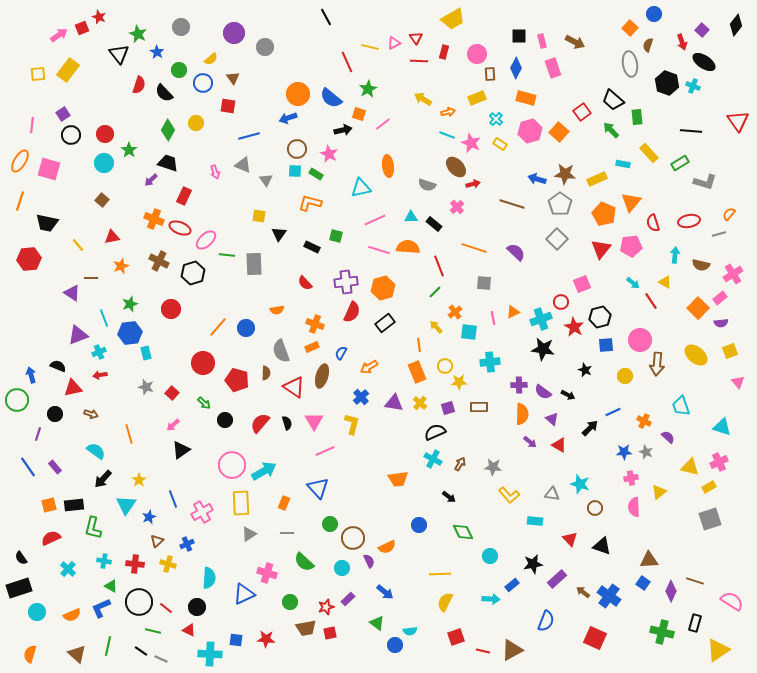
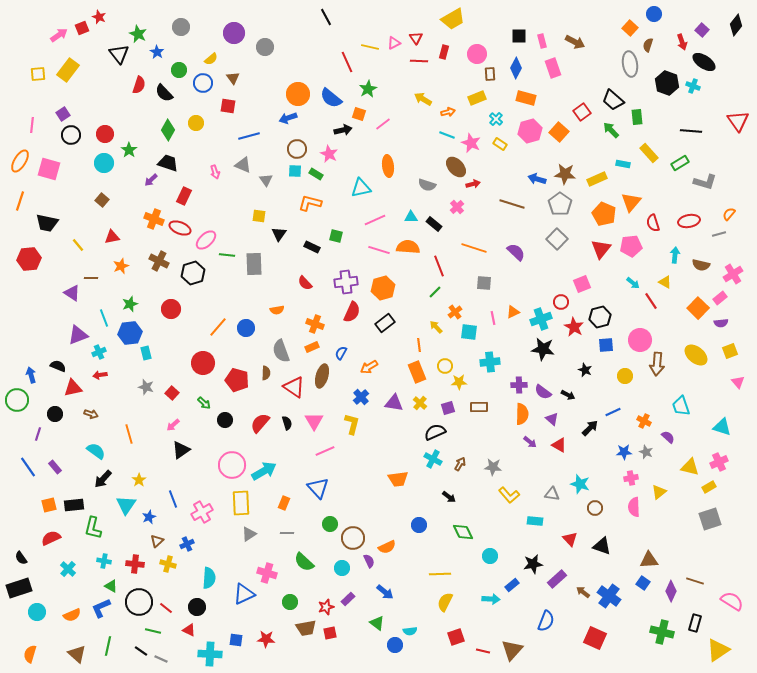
brown triangle at (512, 650): rotated 20 degrees counterclockwise
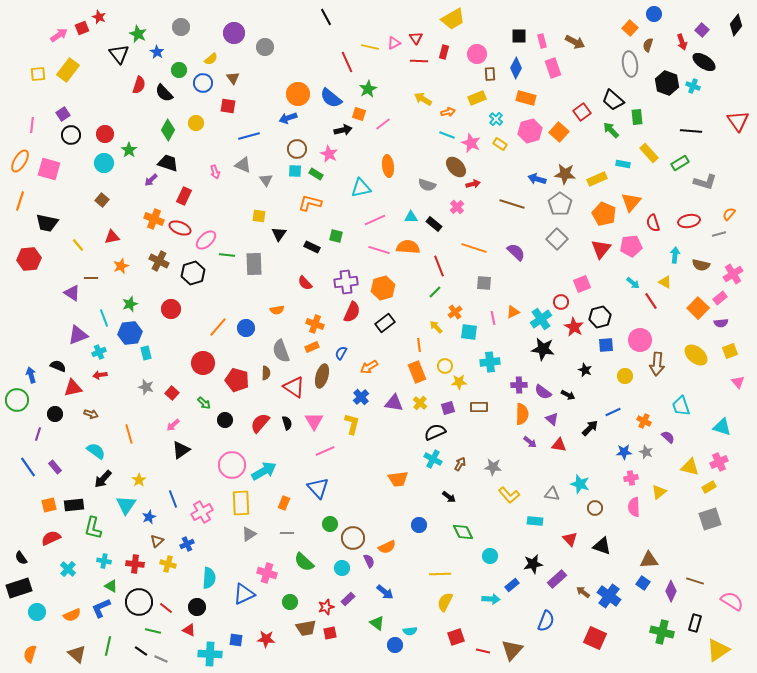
cyan cross at (541, 319): rotated 15 degrees counterclockwise
red triangle at (559, 445): rotated 21 degrees counterclockwise
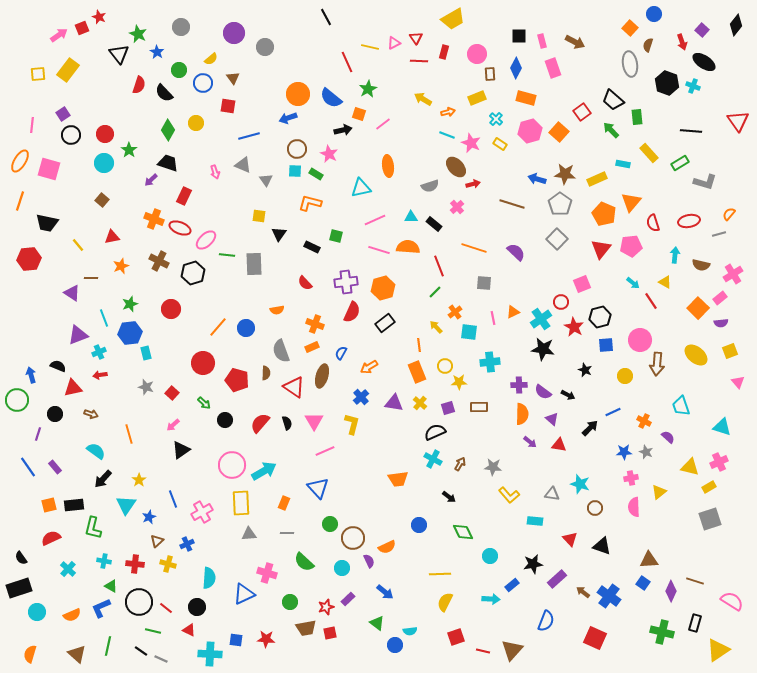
gray semicircle at (427, 185): moved 3 px right, 1 px down; rotated 36 degrees counterclockwise
gray triangle at (249, 534): rotated 28 degrees clockwise
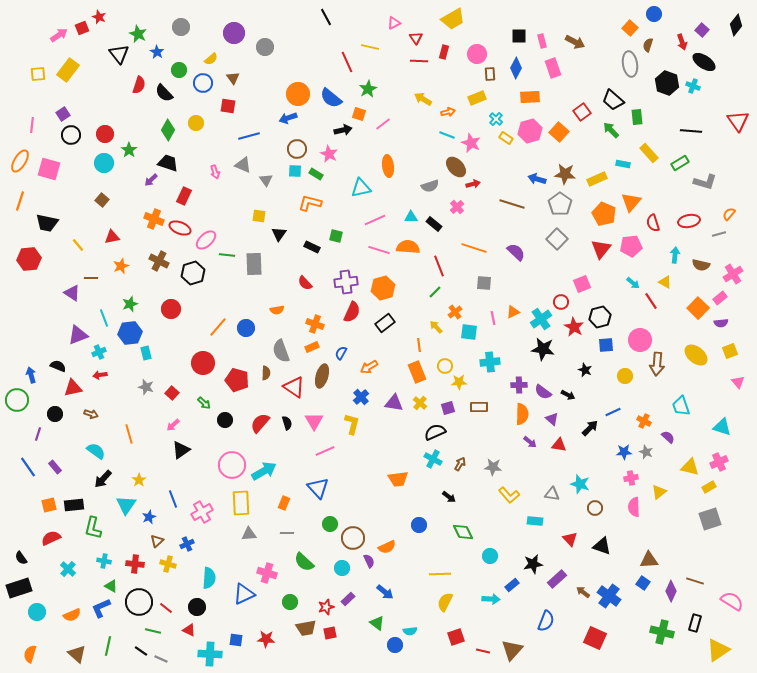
pink triangle at (394, 43): moved 20 px up
orange rectangle at (526, 98): moved 4 px right, 1 px up; rotated 18 degrees counterclockwise
yellow rectangle at (500, 144): moved 6 px right, 6 px up
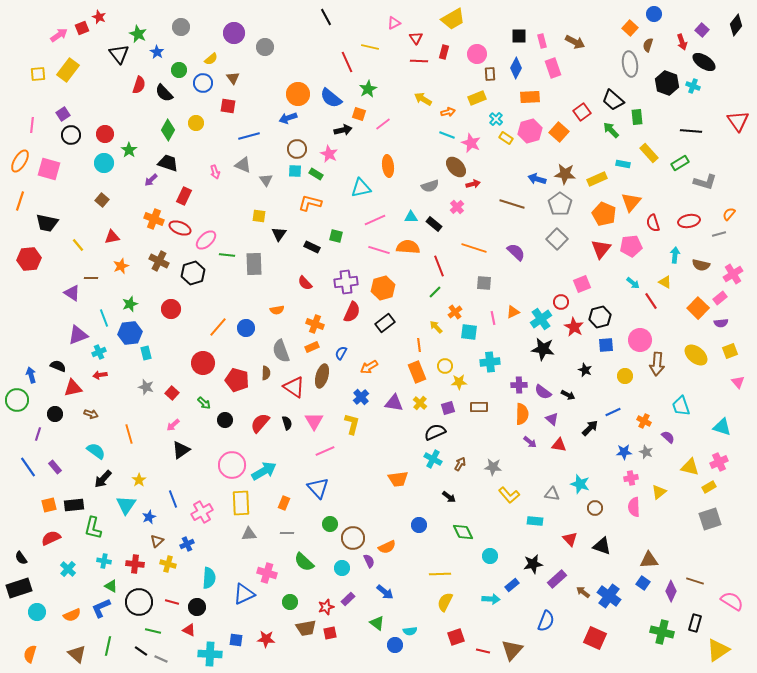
red line at (166, 608): moved 6 px right, 6 px up; rotated 24 degrees counterclockwise
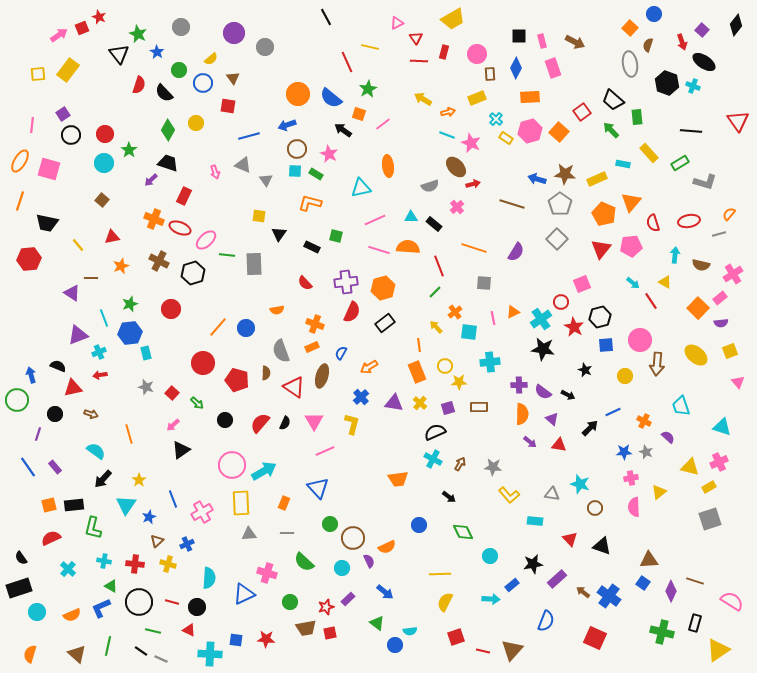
pink triangle at (394, 23): moved 3 px right
blue arrow at (288, 118): moved 1 px left, 7 px down
black arrow at (343, 130): rotated 132 degrees counterclockwise
purple semicircle at (516, 252): rotated 78 degrees clockwise
green arrow at (204, 403): moved 7 px left
black semicircle at (287, 423): moved 2 px left; rotated 40 degrees clockwise
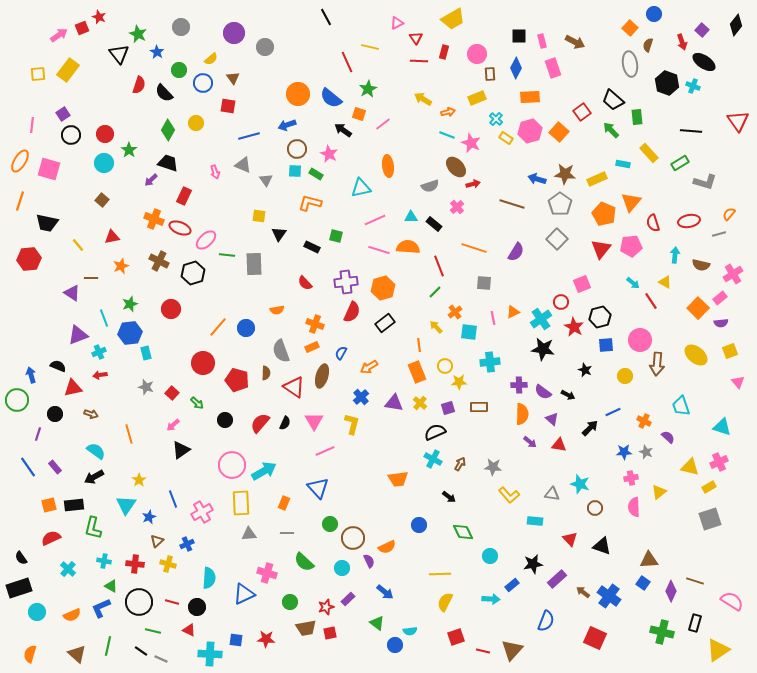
black arrow at (103, 479): moved 9 px left, 2 px up; rotated 18 degrees clockwise
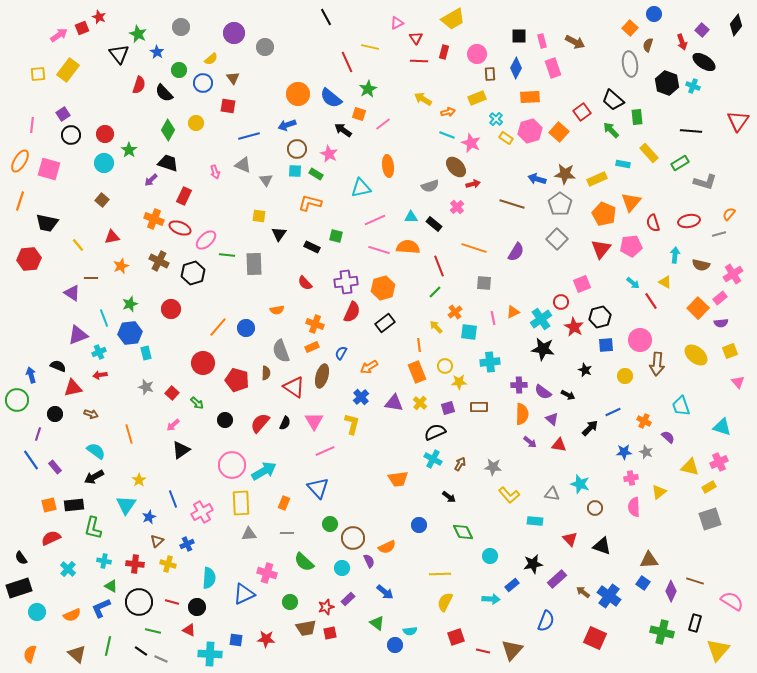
red triangle at (738, 121): rotated 10 degrees clockwise
blue line at (28, 467): moved 3 px right, 7 px up
yellow triangle at (718, 650): rotated 15 degrees counterclockwise
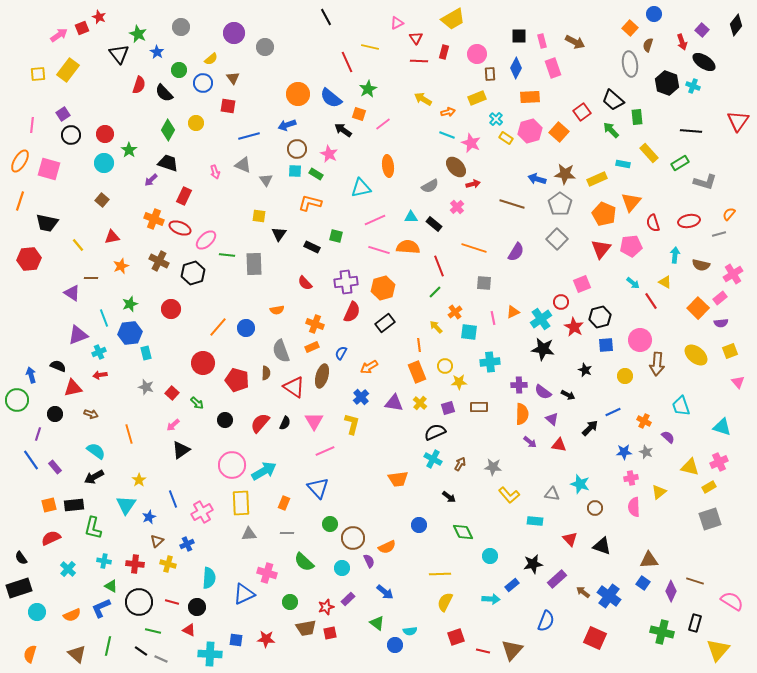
gray semicircle at (430, 186): rotated 12 degrees counterclockwise
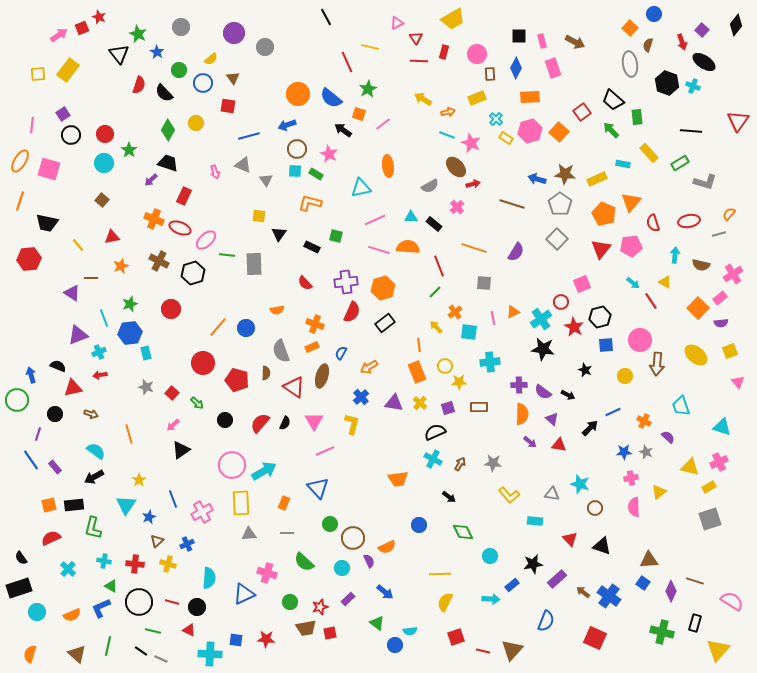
gray star at (493, 467): moved 4 px up
red star at (326, 607): moved 6 px left
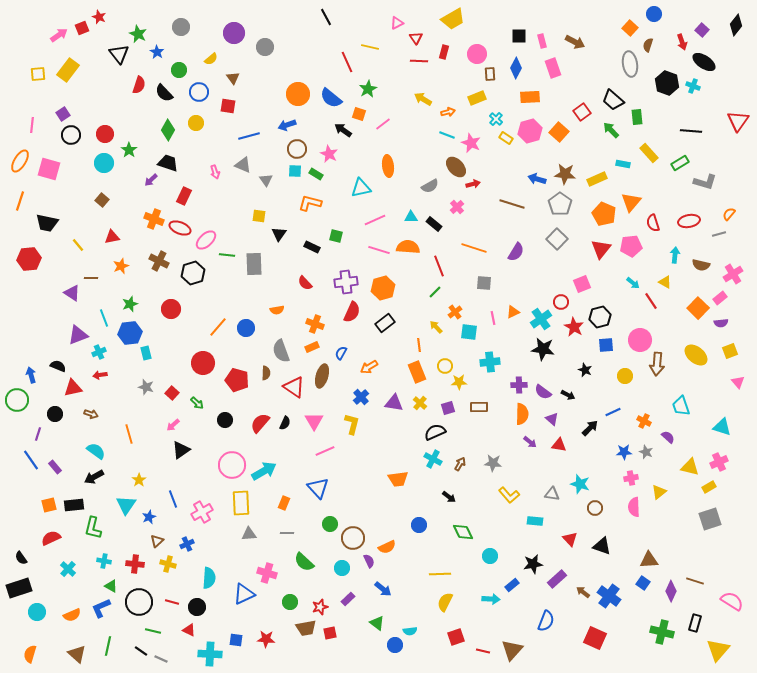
blue circle at (203, 83): moved 4 px left, 9 px down
blue arrow at (385, 592): moved 2 px left, 3 px up
